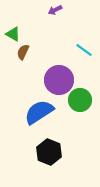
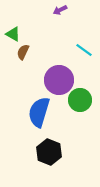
purple arrow: moved 5 px right
blue semicircle: rotated 40 degrees counterclockwise
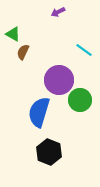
purple arrow: moved 2 px left, 2 px down
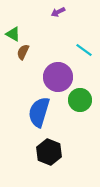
purple circle: moved 1 px left, 3 px up
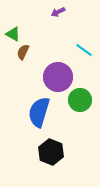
black hexagon: moved 2 px right
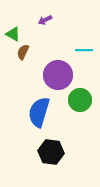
purple arrow: moved 13 px left, 8 px down
cyan line: rotated 36 degrees counterclockwise
purple circle: moved 2 px up
black hexagon: rotated 15 degrees counterclockwise
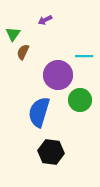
green triangle: rotated 35 degrees clockwise
cyan line: moved 6 px down
